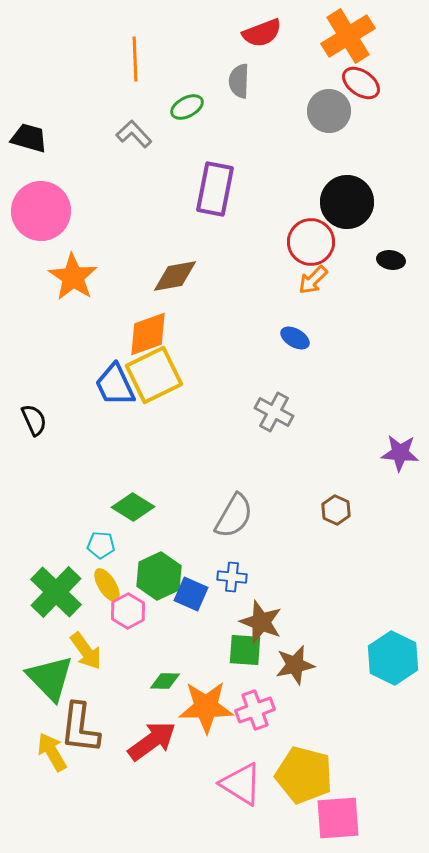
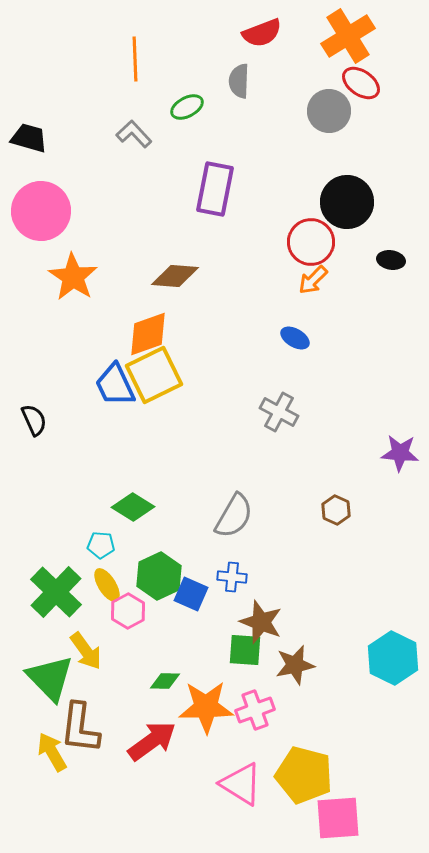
brown diamond at (175, 276): rotated 15 degrees clockwise
gray cross at (274, 412): moved 5 px right
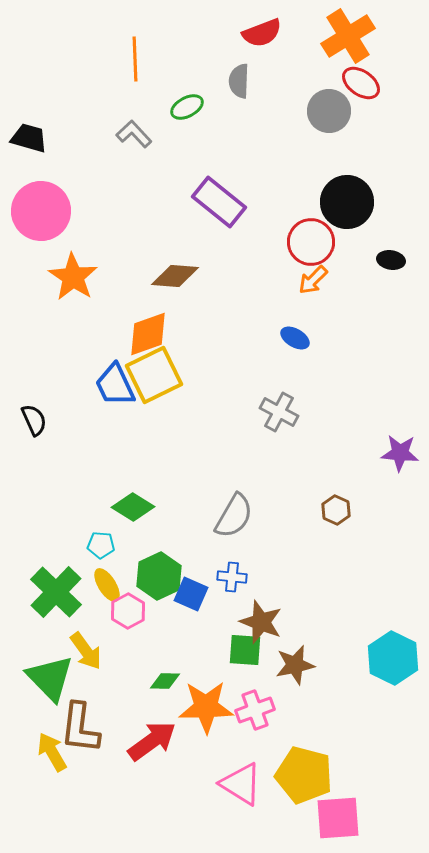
purple rectangle at (215, 189): moved 4 px right, 13 px down; rotated 62 degrees counterclockwise
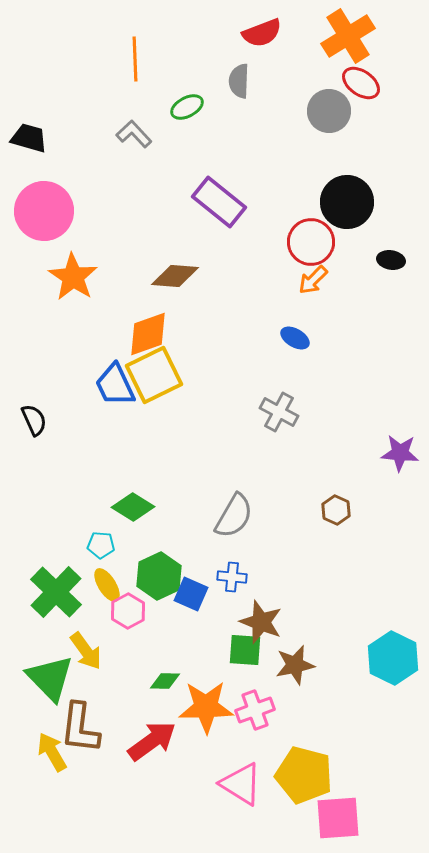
pink circle at (41, 211): moved 3 px right
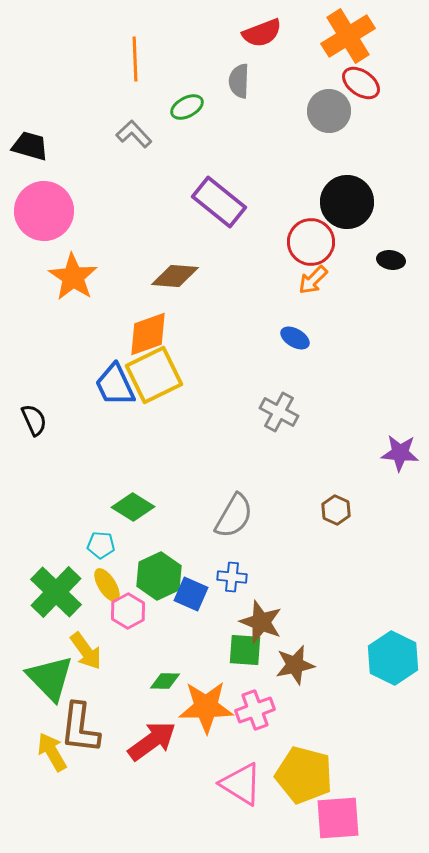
black trapezoid at (29, 138): moved 1 px right, 8 px down
